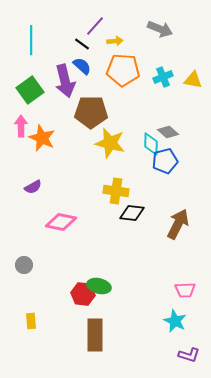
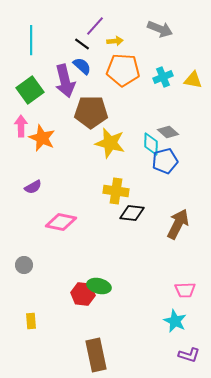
brown rectangle: moved 1 px right, 20 px down; rotated 12 degrees counterclockwise
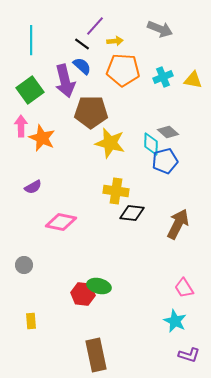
pink trapezoid: moved 1 px left, 2 px up; rotated 60 degrees clockwise
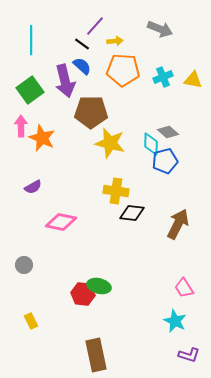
yellow rectangle: rotated 21 degrees counterclockwise
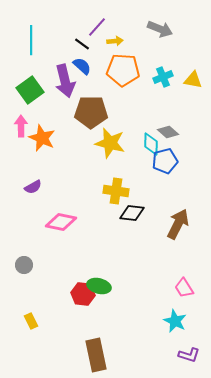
purple line: moved 2 px right, 1 px down
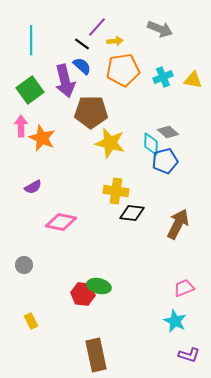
orange pentagon: rotated 12 degrees counterclockwise
pink trapezoid: rotated 100 degrees clockwise
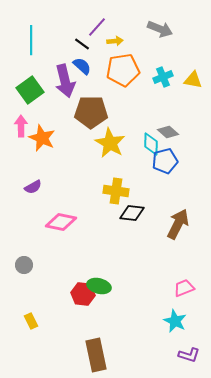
yellow star: rotated 16 degrees clockwise
